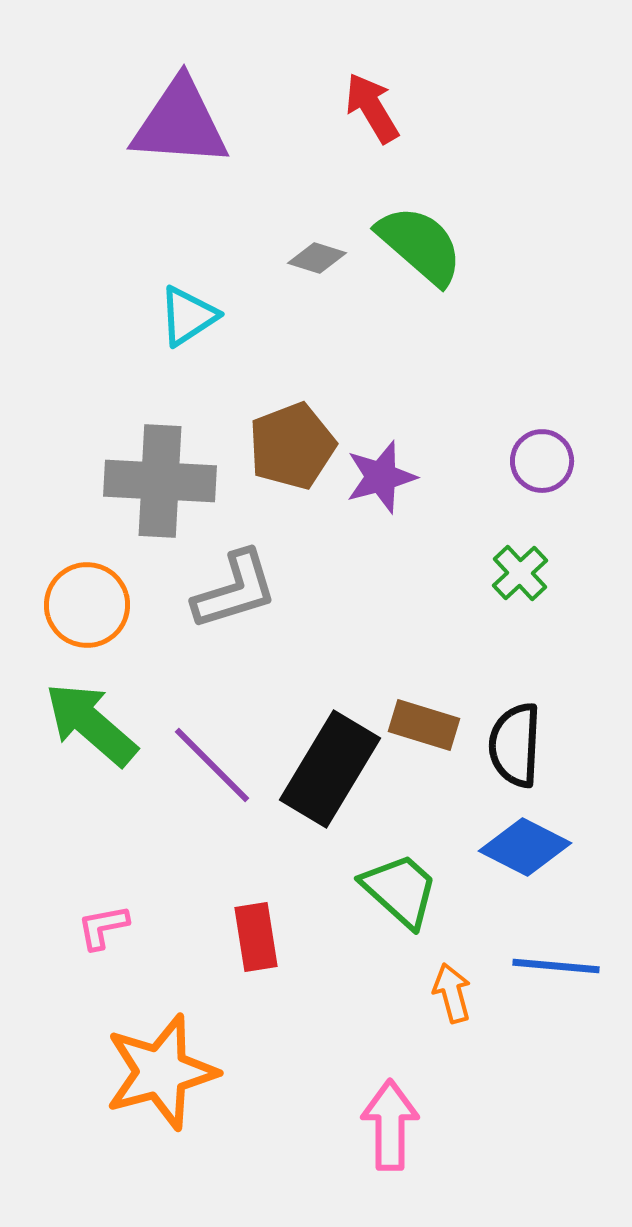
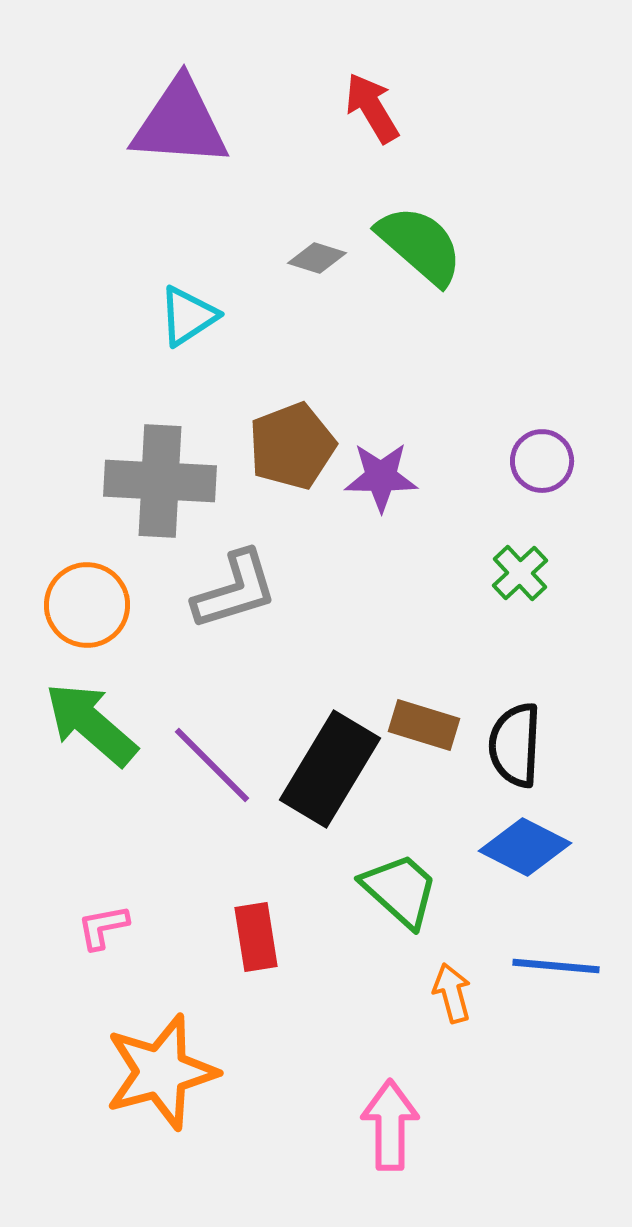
purple star: rotated 16 degrees clockwise
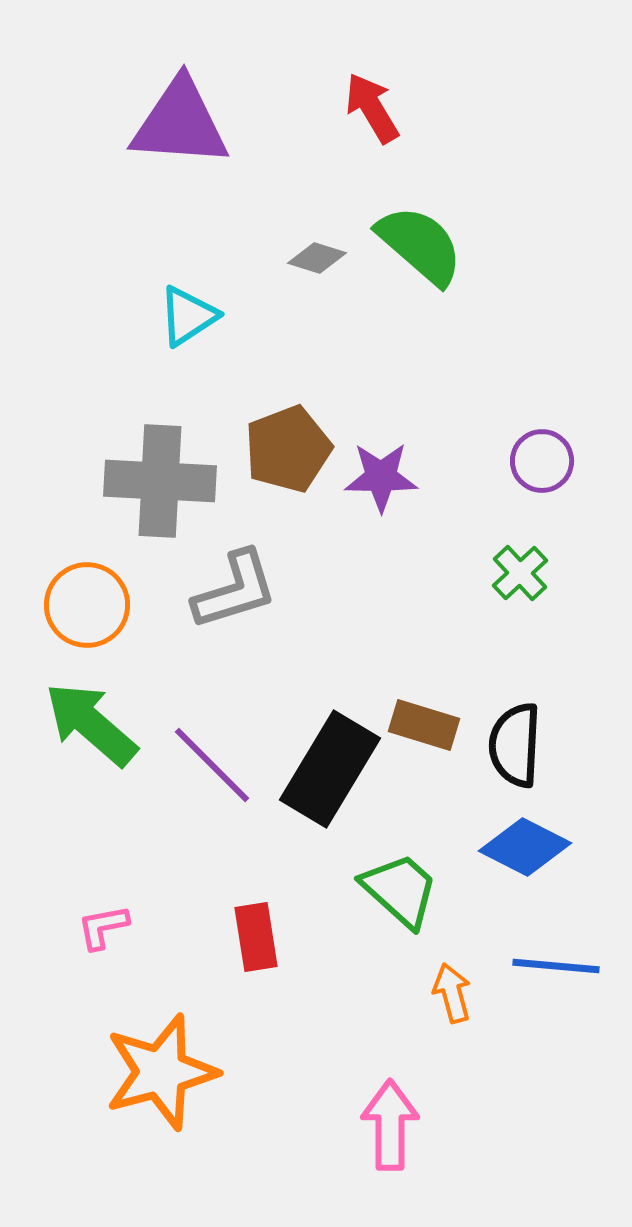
brown pentagon: moved 4 px left, 3 px down
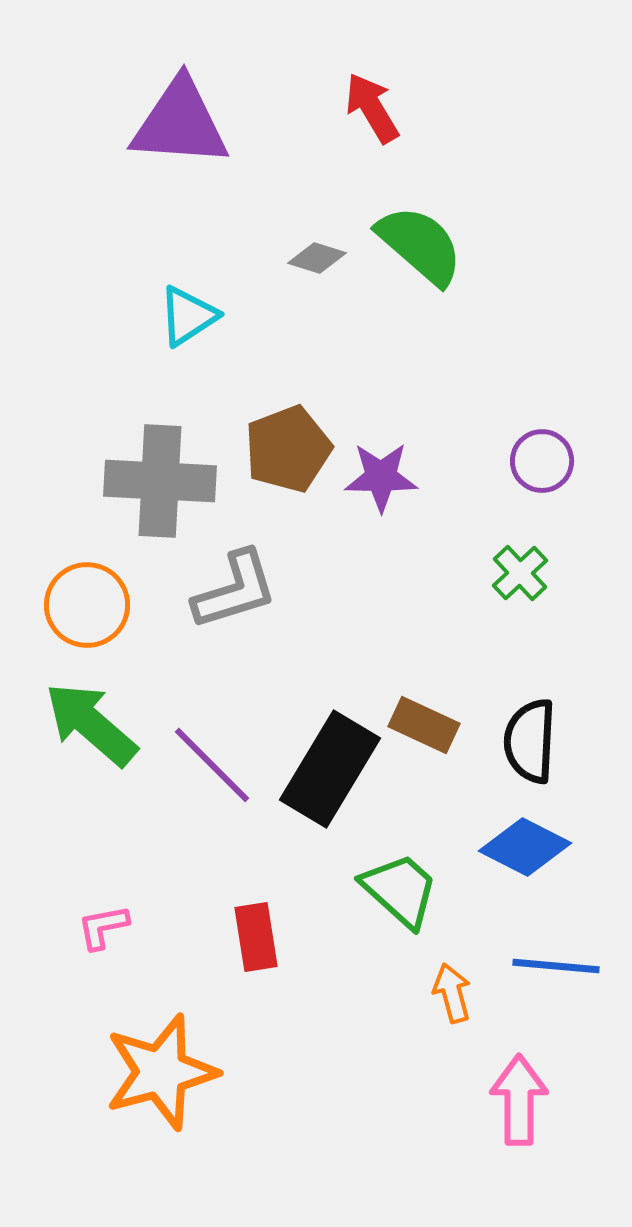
brown rectangle: rotated 8 degrees clockwise
black semicircle: moved 15 px right, 4 px up
pink arrow: moved 129 px right, 25 px up
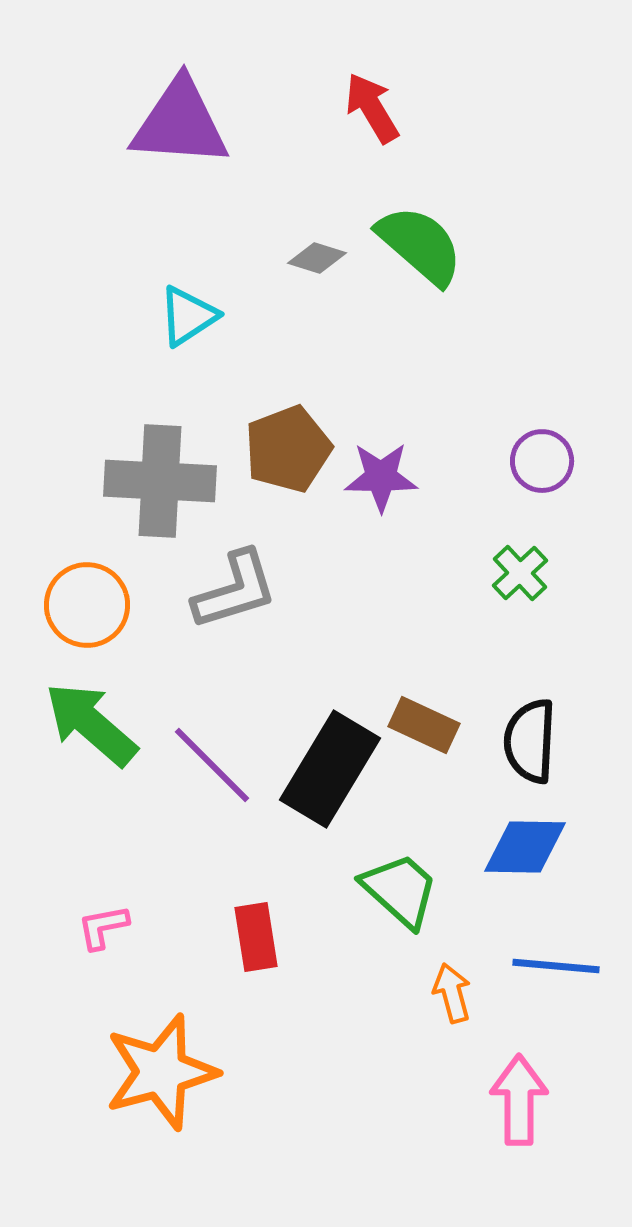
blue diamond: rotated 26 degrees counterclockwise
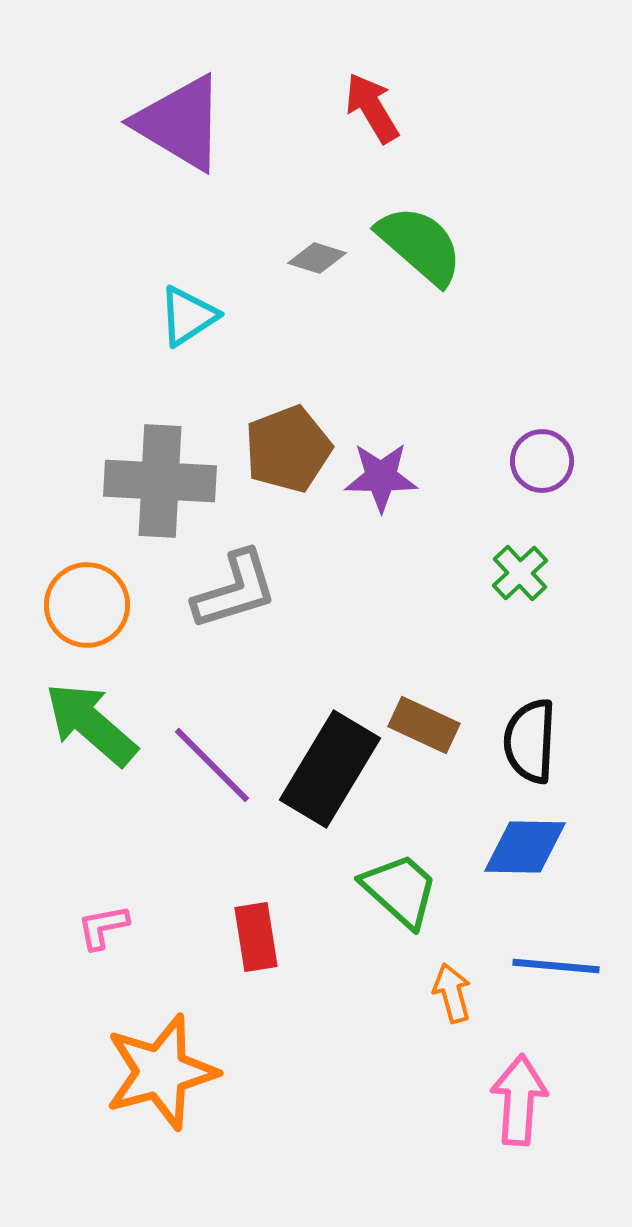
purple triangle: rotated 27 degrees clockwise
pink arrow: rotated 4 degrees clockwise
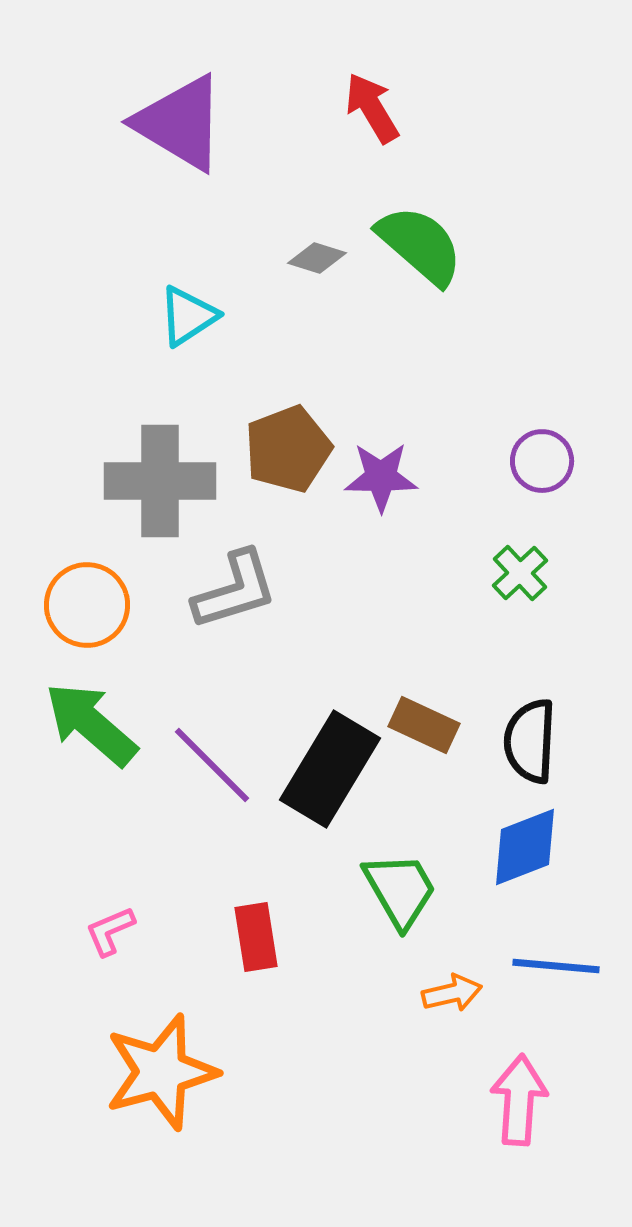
gray cross: rotated 3 degrees counterclockwise
blue diamond: rotated 22 degrees counterclockwise
green trapezoid: rotated 18 degrees clockwise
pink L-shape: moved 7 px right, 4 px down; rotated 12 degrees counterclockwise
orange arrow: rotated 92 degrees clockwise
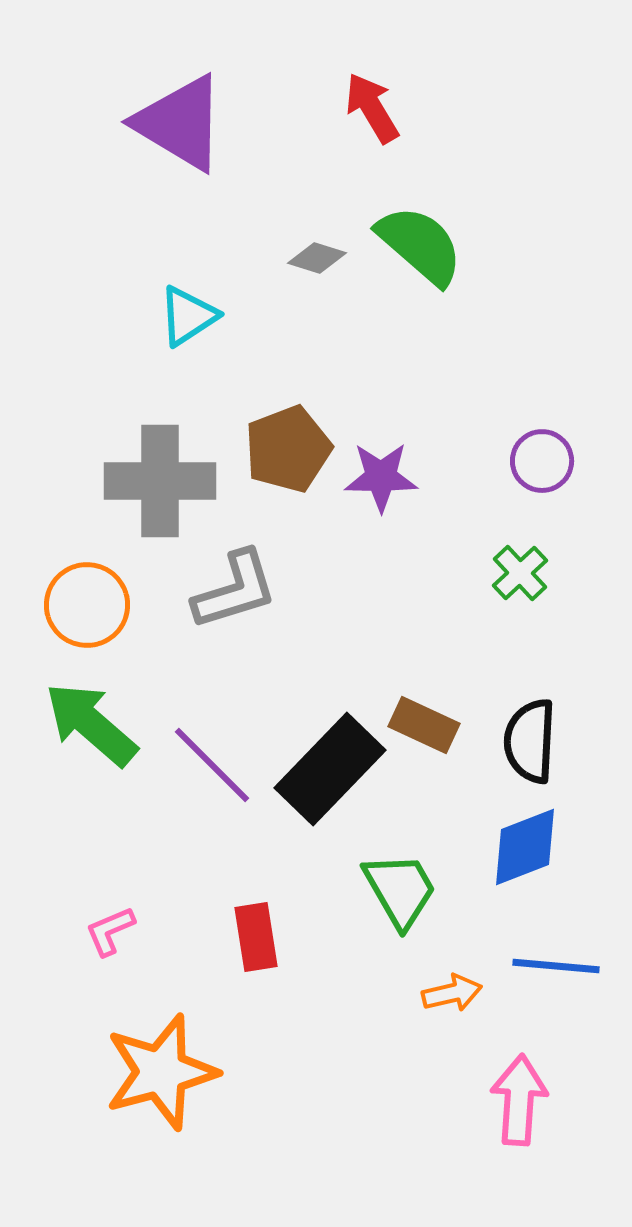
black rectangle: rotated 13 degrees clockwise
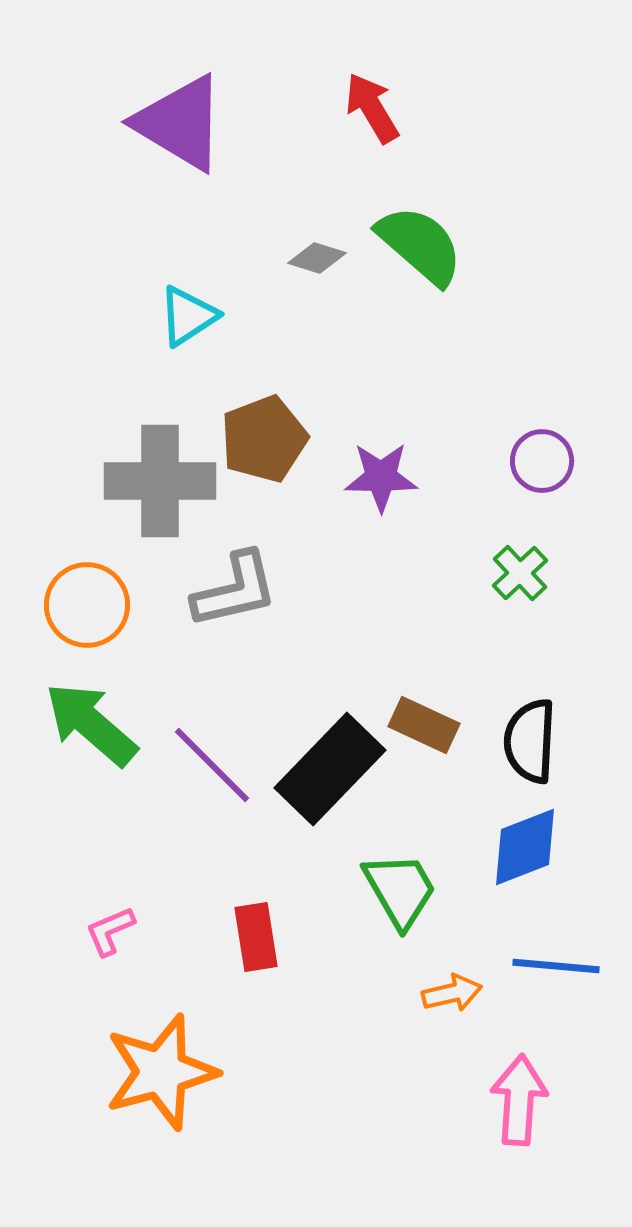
brown pentagon: moved 24 px left, 10 px up
gray L-shape: rotated 4 degrees clockwise
